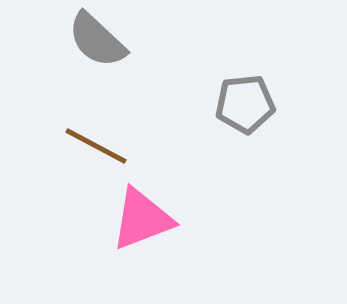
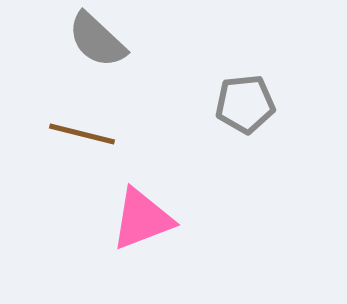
brown line: moved 14 px left, 12 px up; rotated 14 degrees counterclockwise
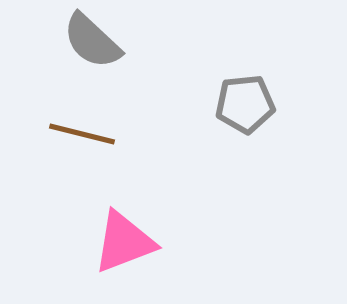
gray semicircle: moved 5 px left, 1 px down
pink triangle: moved 18 px left, 23 px down
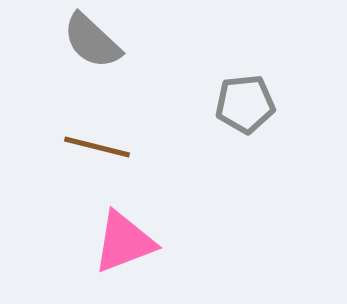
brown line: moved 15 px right, 13 px down
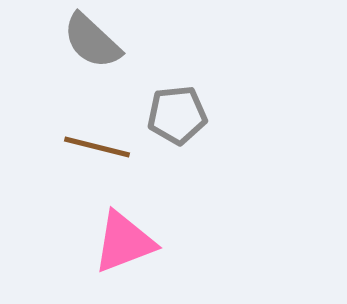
gray pentagon: moved 68 px left, 11 px down
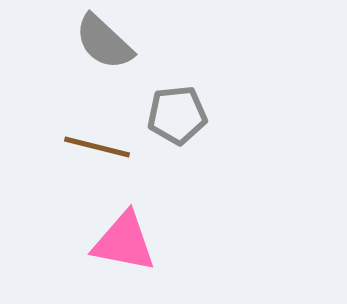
gray semicircle: moved 12 px right, 1 px down
pink triangle: rotated 32 degrees clockwise
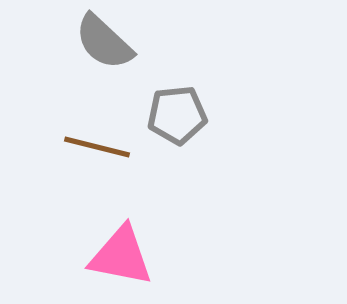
pink triangle: moved 3 px left, 14 px down
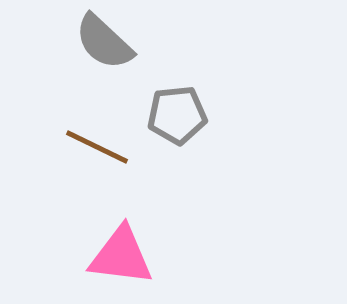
brown line: rotated 12 degrees clockwise
pink triangle: rotated 4 degrees counterclockwise
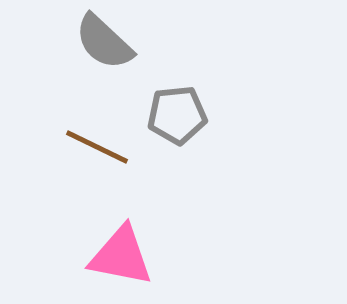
pink triangle: rotated 4 degrees clockwise
